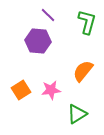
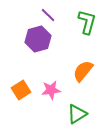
purple hexagon: moved 2 px up; rotated 20 degrees counterclockwise
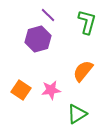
orange square: rotated 24 degrees counterclockwise
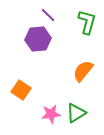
purple hexagon: rotated 10 degrees clockwise
pink star: moved 24 px down
green triangle: moved 1 px left, 1 px up
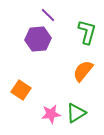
green L-shape: moved 10 px down
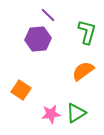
orange semicircle: rotated 15 degrees clockwise
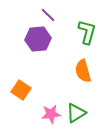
orange semicircle: rotated 70 degrees counterclockwise
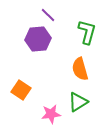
orange semicircle: moved 3 px left, 2 px up
green triangle: moved 2 px right, 11 px up
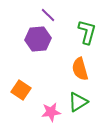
pink star: moved 2 px up
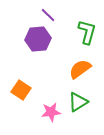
orange semicircle: rotated 70 degrees clockwise
